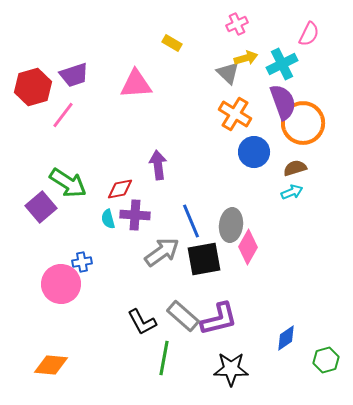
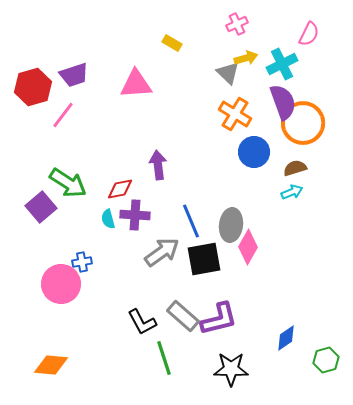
green line: rotated 28 degrees counterclockwise
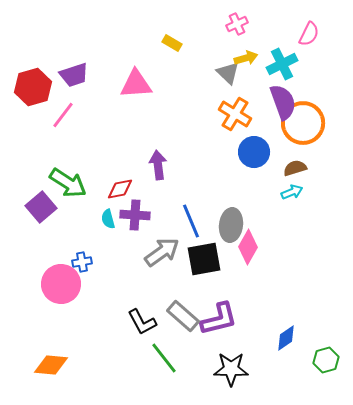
green line: rotated 20 degrees counterclockwise
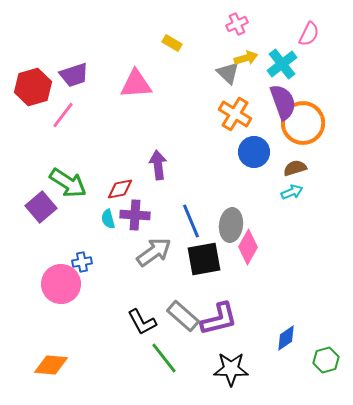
cyan cross: rotated 12 degrees counterclockwise
gray arrow: moved 8 px left
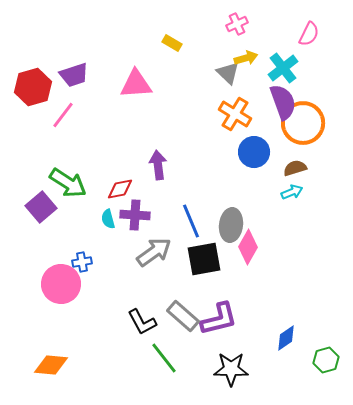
cyan cross: moved 1 px right, 4 px down
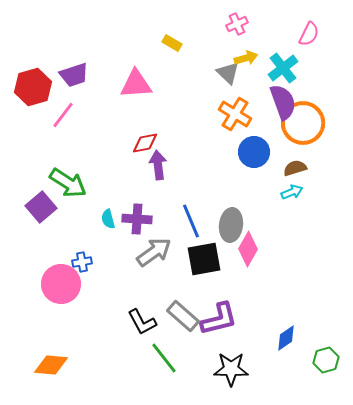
red diamond: moved 25 px right, 46 px up
purple cross: moved 2 px right, 4 px down
pink diamond: moved 2 px down
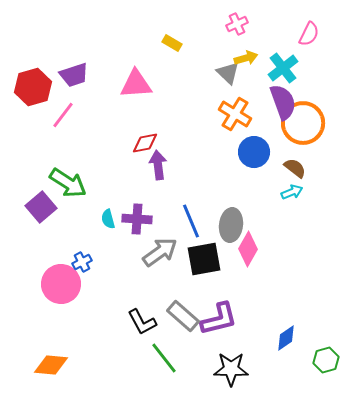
brown semicircle: rotated 55 degrees clockwise
gray arrow: moved 6 px right
blue cross: rotated 18 degrees counterclockwise
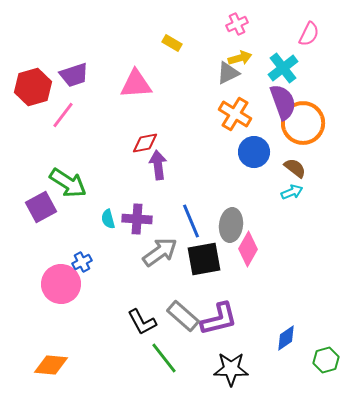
yellow arrow: moved 6 px left
gray triangle: rotated 50 degrees clockwise
purple square: rotated 12 degrees clockwise
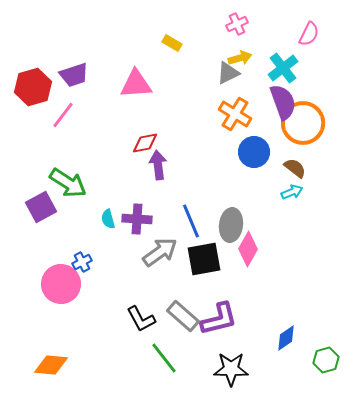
black L-shape: moved 1 px left, 3 px up
